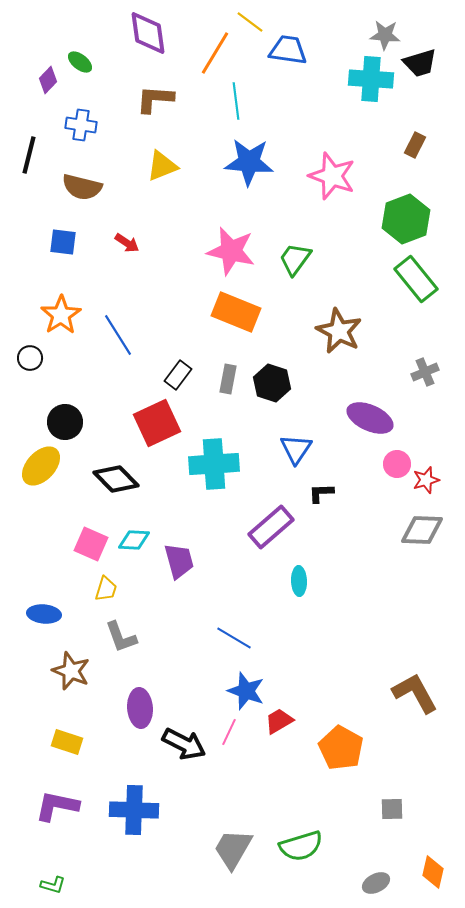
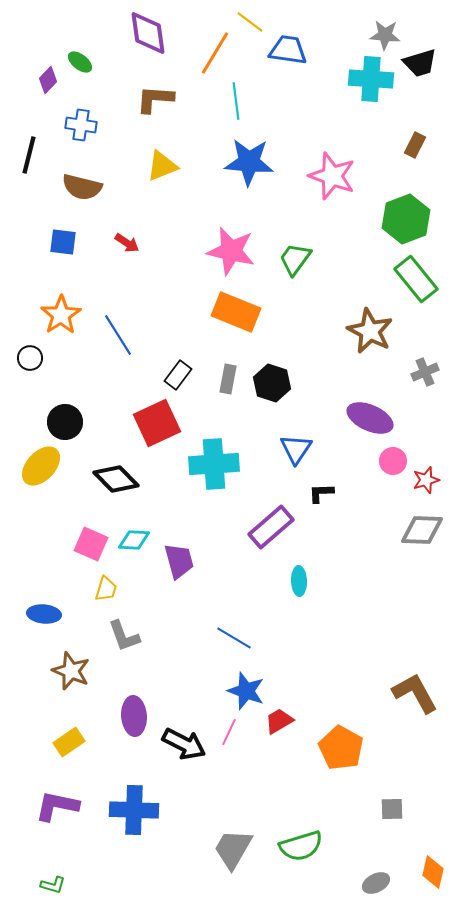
brown star at (339, 331): moved 31 px right
pink circle at (397, 464): moved 4 px left, 3 px up
gray L-shape at (121, 637): moved 3 px right, 1 px up
purple ellipse at (140, 708): moved 6 px left, 8 px down
yellow rectangle at (67, 742): moved 2 px right; rotated 52 degrees counterclockwise
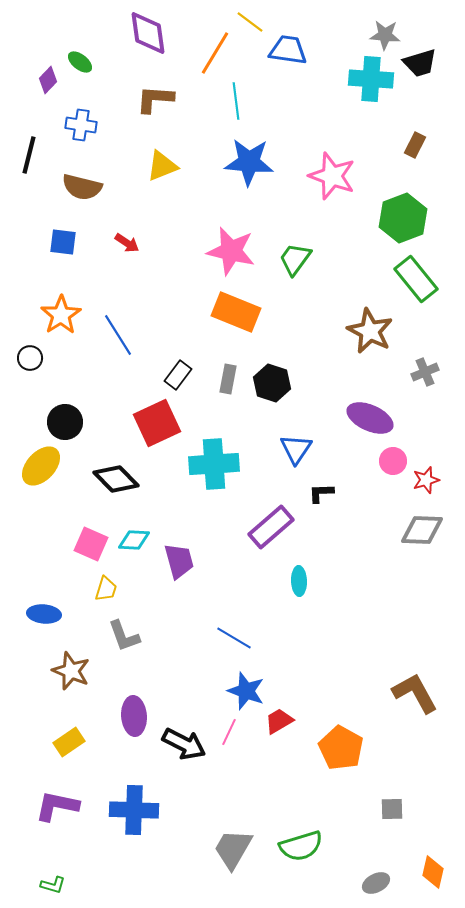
green hexagon at (406, 219): moved 3 px left, 1 px up
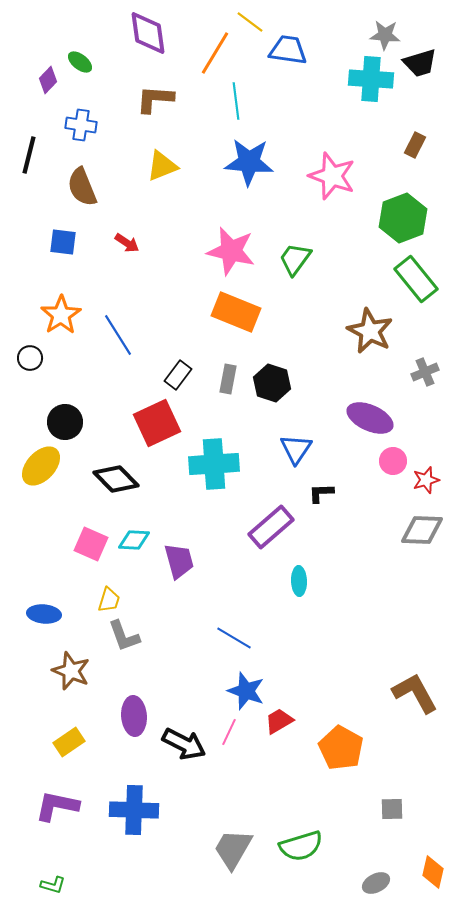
brown semicircle at (82, 187): rotated 54 degrees clockwise
yellow trapezoid at (106, 589): moved 3 px right, 11 px down
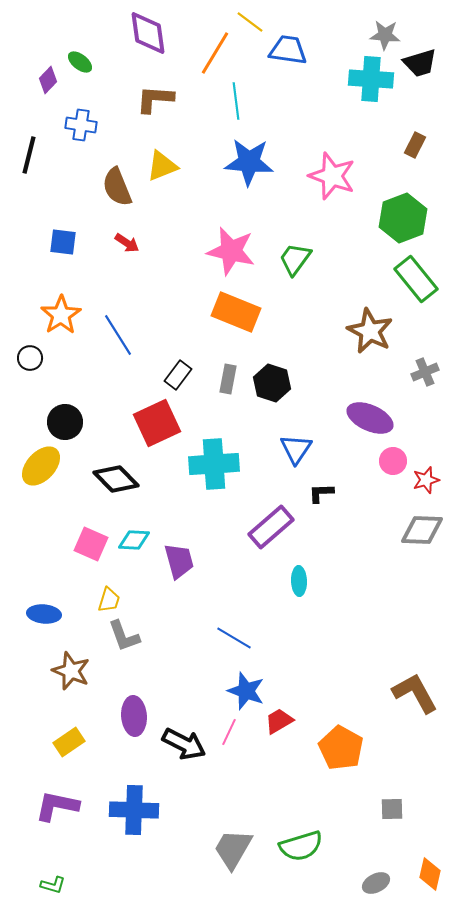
brown semicircle at (82, 187): moved 35 px right
orange diamond at (433, 872): moved 3 px left, 2 px down
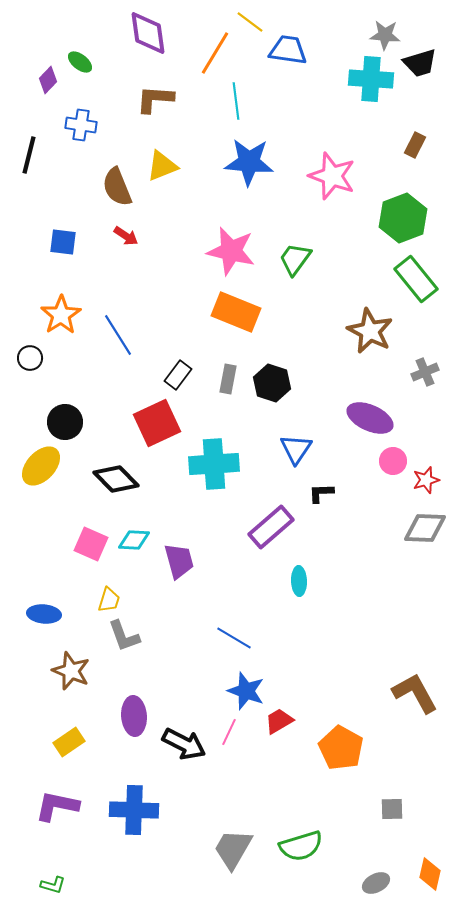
red arrow at (127, 243): moved 1 px left, 7 px up
gray diamond at (422, 530): moved 3 px right, 2 px up
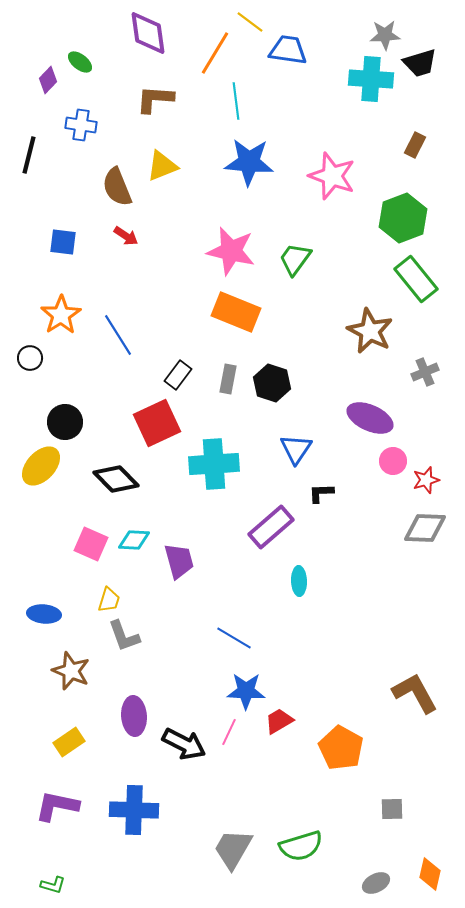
gray star at (385, 35): rotated 8 degrees counterclockwise
blue star at (246, 691): rotated 18 degrees counterclockwise
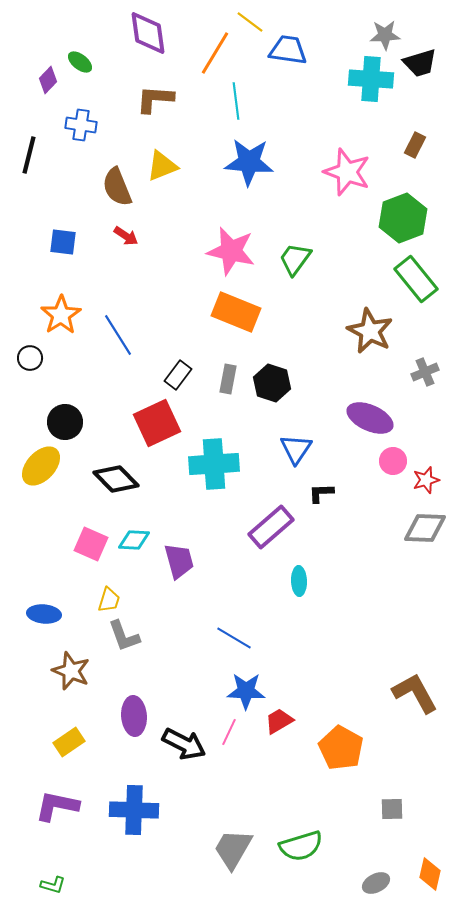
pink star at (332, 176): moved 15 px right, 4 px up
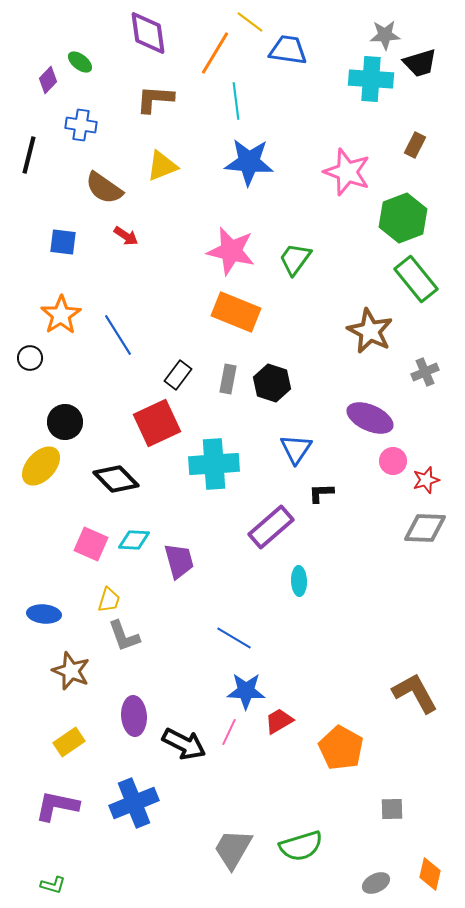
brown semicircle at (117, 187): moved 13 px left, 1 px down; rotated 33 degrees counterclockwise
blue cross at (134, 810): moved 7 px up; rotated 24 degrees counterclockwise
